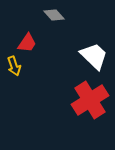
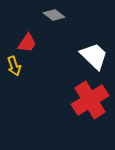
gray diamond: rotated 10 degrees counterclockwise
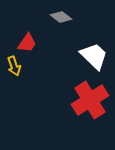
gray diamond: moved 7 px right, 2 px down
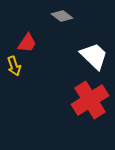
gray diamond: moved 1 px right, 1 px up
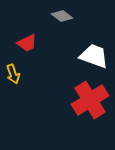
red trapezoid: rotated 30 degrees clockwise
white trapezoid: rotated 24 degrees counterclockwise
yellow arrow: moved 1 px left, 8 px down
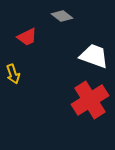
red trapezoid: moved 6 px up
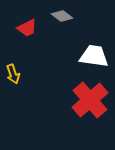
red trapezoid: moved 9 px up
white trapezoid: rotated 12 degrees counterclockwise
red cross: rotated 9 degrees counterclockwise
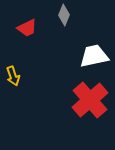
gray diamond: moved 2 px right, 1 px up; rotated 75 degrees clockwise
white trapezoid: rotated 20 degrees counterclockwise
yellow arrow: moved 2 px down
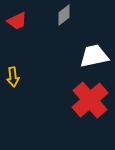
gray diamond: rotated 30 degrees clockwise
red trapezoid: moved 10 px left, 7 px up
yellow arrow: moved 1 px down; rotated 12 degrees clockwise
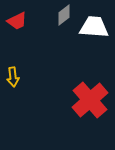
white trapezoid: moved 29 px up; rotated 16 degrees clockwise
